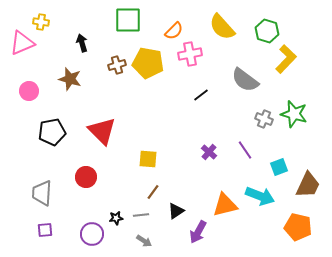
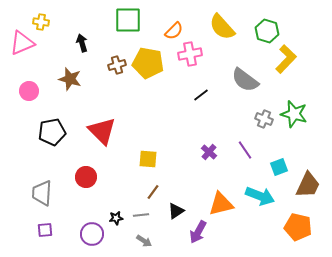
orange triangle: moved 4 px left, 1 px up
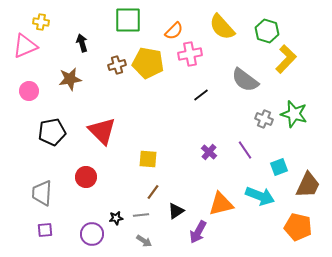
pink triangle: moved 3 px right, 3 px down
brown star: rotated 25 degrees counterclockwise
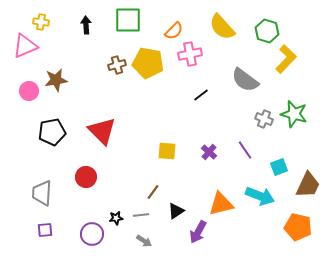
black arrow: moved 4 px right, 18 px up; rotated 12 degrees clockwise
brown star: moved 14 px left, 1 px down
yellow square: moved 19 px right, 8 px up
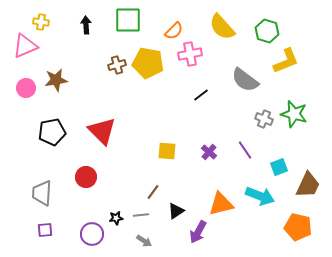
yellow L-shape: moved 2 px down; rotated 24 degrees clockwise
pink circle: moved 3 px left, 3 px up
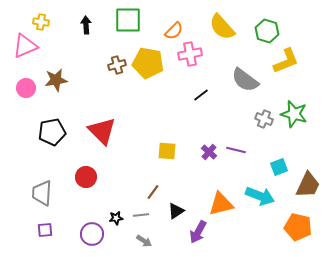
purple line: moved 9 px left; rotated 42 degrees counterclockwise
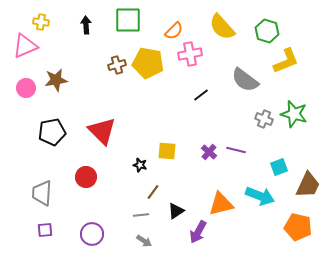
black star: moved 24 px right, 53 px up; rotated 24 degrees clockwise
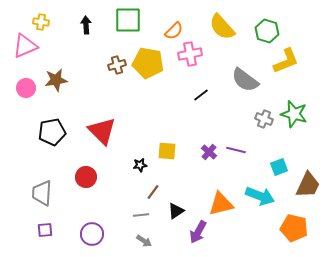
black star: rotated 24 degrees counterclockwise
orange pentagon: moved 4 px left, 1 px down
